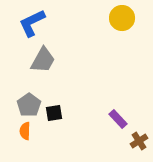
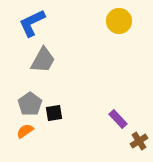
yellow circle: moved 3 px left, 3 px down
gray pentagon: moved 1 px right, 1 px up
orange semicircle: rotated 54 degrees clockwise
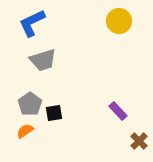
gray trapezoid: rotated 44 degrees clockwise
purple rectangle: moved 8 px up
brown cross: rotated 12 degrees counterclockwise
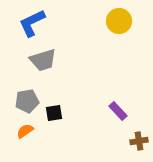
gray pentagon: moved 3 px left, 3 px up; rotated 25 degrees clockwise
brown cross: rotated 36 degrees clockwise
